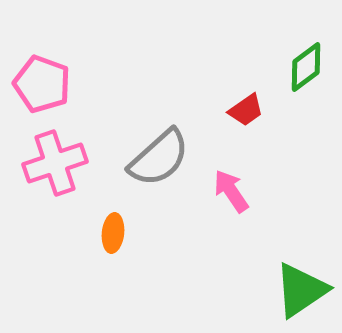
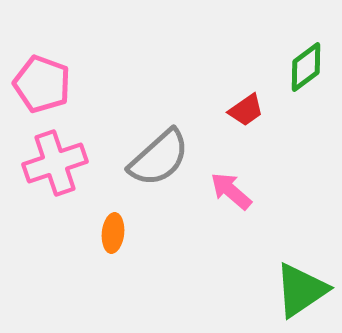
pink arrow: rotated 15 degrees counterclockwise
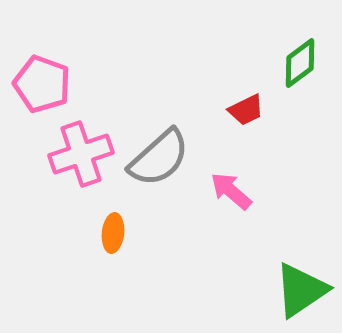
green diamond: moved 6 px left, 4 px up
red trapezoid: rotated 9 degrees clockwise
pink cross: moved 26 px right, 9 px up
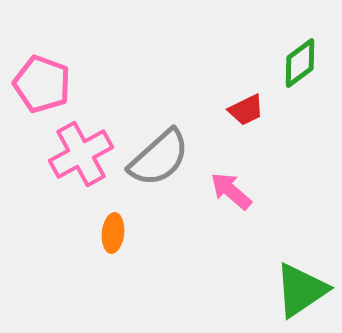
pink cross: rotated 10 degrees counterclockwise
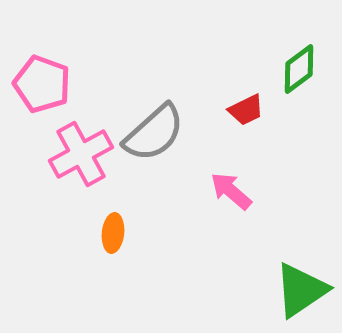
green diamond: moved 1 px left, 6 px down
gray semicircle: moved 5 px left, 25 px up
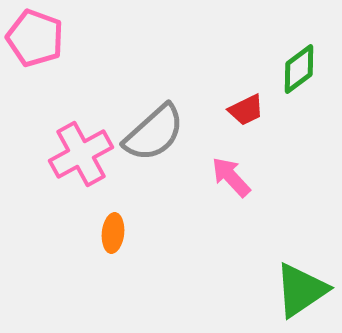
pink pentagon: moved 7 px left, 46 px up
pink arrow: moved 14 px up; rotated 6 degrees clockwise
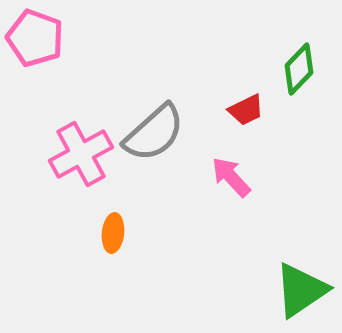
green diamond: rotated 9 degrees counterclockwise
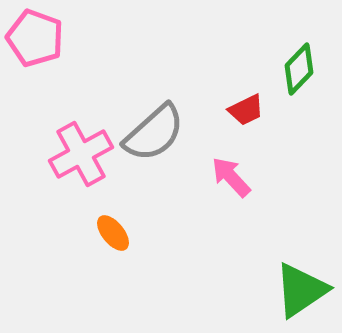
orange ellipse: rotated 45 degrees counterclockwise
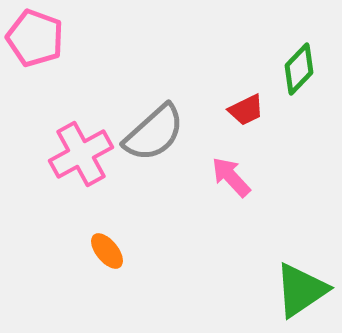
orange ellipse: moved 6 px left, 18 px down
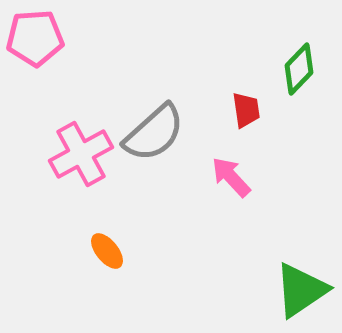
pink pentagon: rotated 24 degrees counterclockwise
red trapezoid: rotated 72 degrees counterclockwise
